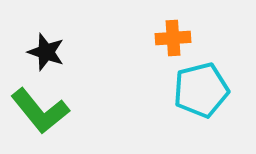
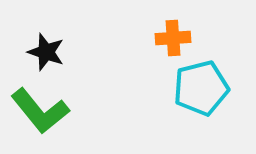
cyan pentagon: moved 2 px up
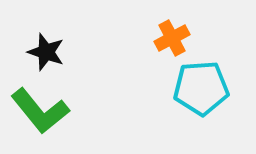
orange cross: moved 1 px left; rotated 24 degrees counterclockwise
cyan pentagon: rotated 10 degrees clockwise
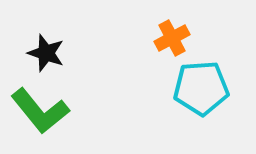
black star: moved 1 px down
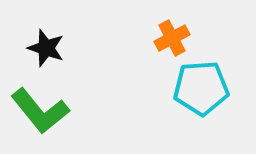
black star: moved 5 px up
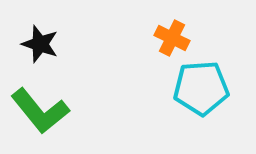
orange cross: rotated 36 degrees counterclockwise
black star: moved 6 px left, 4 px up
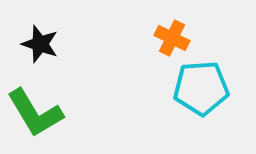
green L-shape: moved 5 px left, 2 px down; rotated 8 degrees clockwise
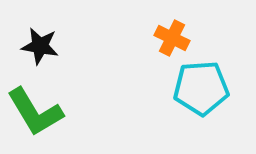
black star: moved 2 px down; rotated 9 degrees counterclockwise
green L-shape: moved 1 px up
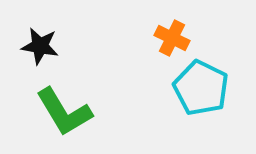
cyan pentagon: rotated 30 degrees clockwise
green L-shape: moved 29 px right
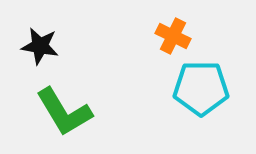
orange cross: moved 1 px right, 2 px up
cyan pentagon: rotated 26 degrees counterclockwise
